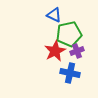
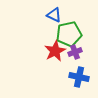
purple cross: moved 2 px left, 1 px down
blue cross: moved 9 px right, 4 px down
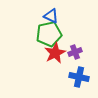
blue triangle: moved 3 px left, 1 px down
green pentagon: moved 20 px left
red star: moved 2 px down
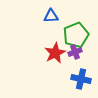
blue triangle: rotated 28 degrees counterclockwise
green pentagon: moved 27 px right, 1 px down; rotated 10 degrees counterclockwise
blue cross: moved 2 px right, 2 px down
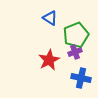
blue triangle: moved 1 px left, 2 px down; rotated 35 degrees clockwise
red star: moved 6 px left, 7 px down
blue cross: moved 1 px up
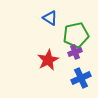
green pentagon: rotated 10 degrees clockwise
red star: moved 1 px left
blue cross: rotated 36 degrees counterclockwise
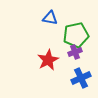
blue triangle: rotated 21 degrees counterclockwise
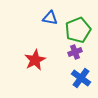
green pentagon: moved 2 px right, 5 px up; rotated 10 degrees counterclockwise
red star: moved 13 px left
blue cross: rotated 30 degrees counterclockwise
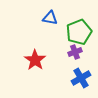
green pentagon: moved 1 px right, 2 px down
red star: rotated 10 degrees counterclockwise
blue cross: rotated 24 degrees clockwise
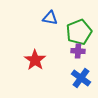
purple cross: moved 3 px right, 1 px up; rotated 24 degrees clockwise
blue cross: rotated 24 degrees counterclockwise
